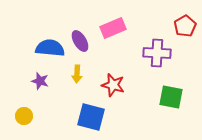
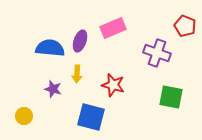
red pentagon: rotated 20 degrees counterclockwise
purple ellipse: rotated 50 degrees clockwise
purple cross: rotated 16 degrees clockwise
purple star: moved 13 px right, 8 px down
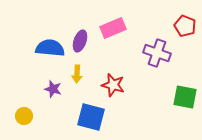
green square: moved 14 px right
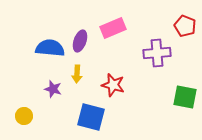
purple cross: rotated 24 degrees counterclockwise
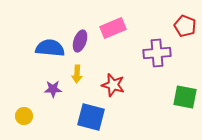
purple star: rotated 18 degrees counterclockwise
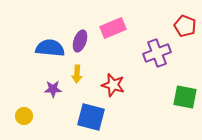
purple cross: rotated 16 degrees counterclockwise
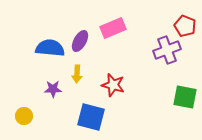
purple ellipse: rotated 10 degrees clockwise
purple cross: moved 10 px right, 3 px up
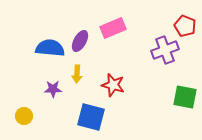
purple cross: moved 2 px left
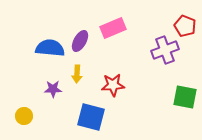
red star: rotated 20 degrees counterclockwise
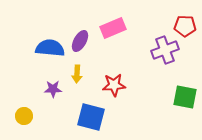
red pentagon: rotated 20 degrees counterclockwise
red star: moved 1 px right
